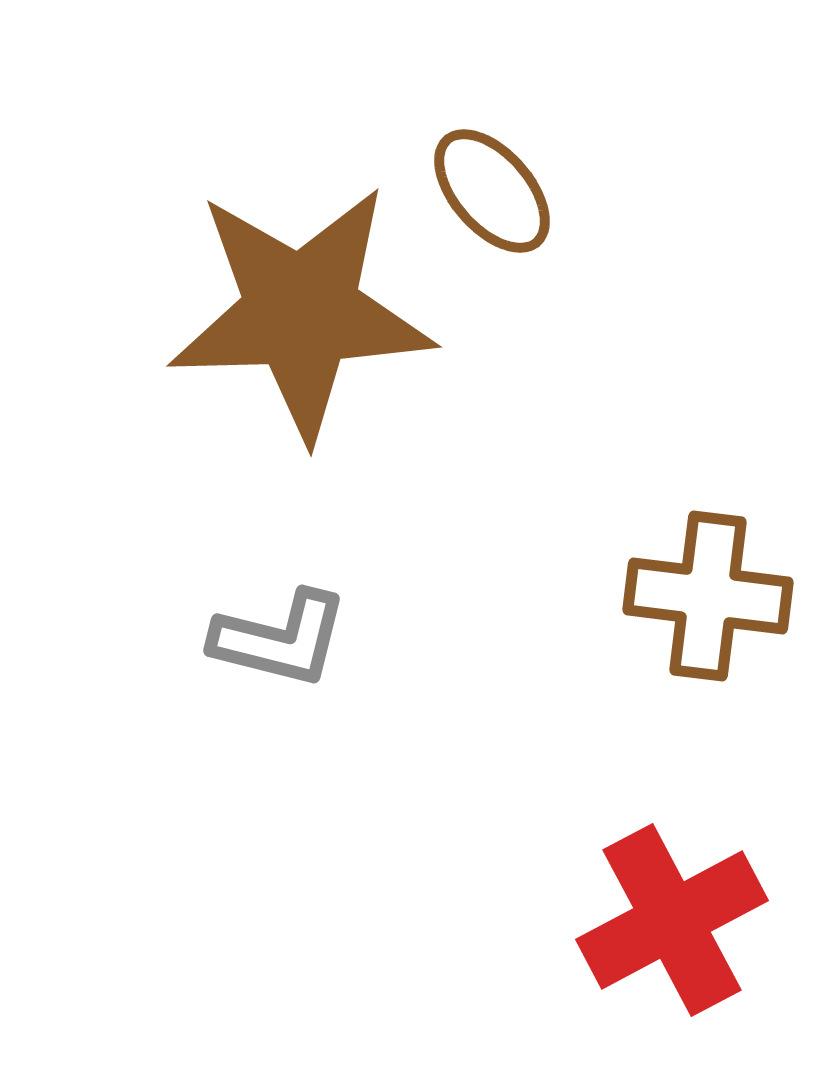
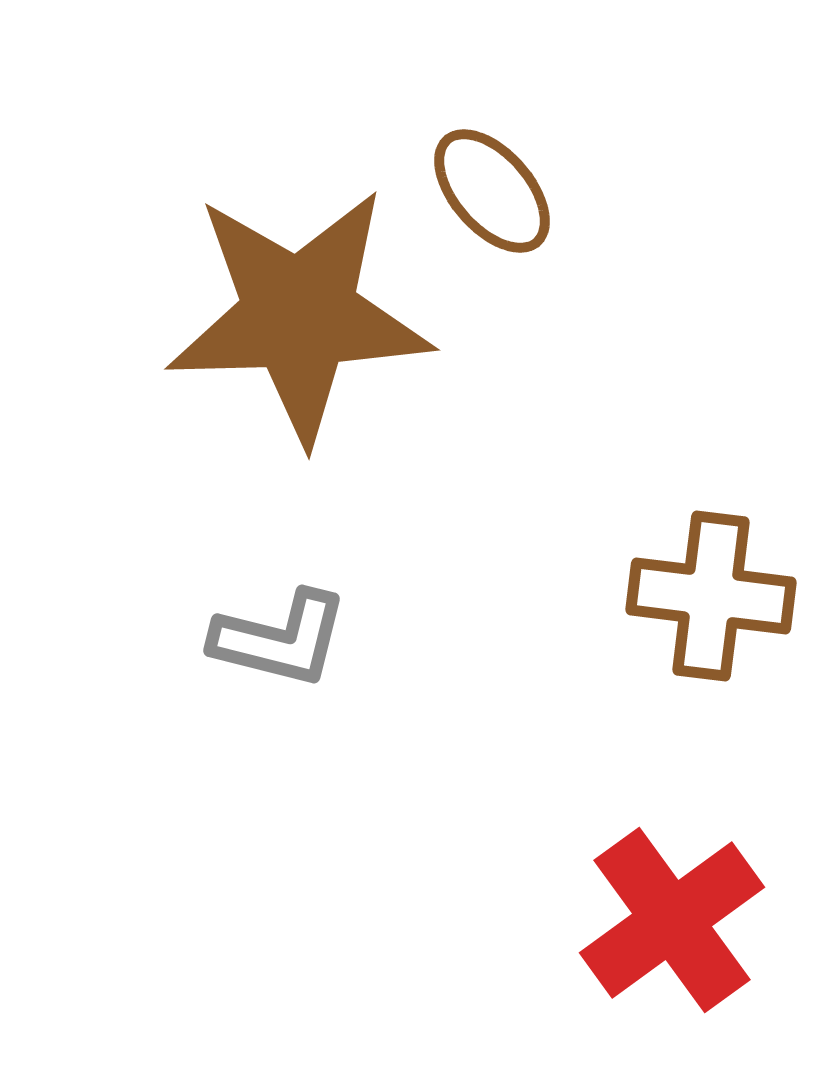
brown star: moved 2 px left, 3 px down
brown cross: moved 3 px right
red cross: rotated 8 degrees counterclockwise
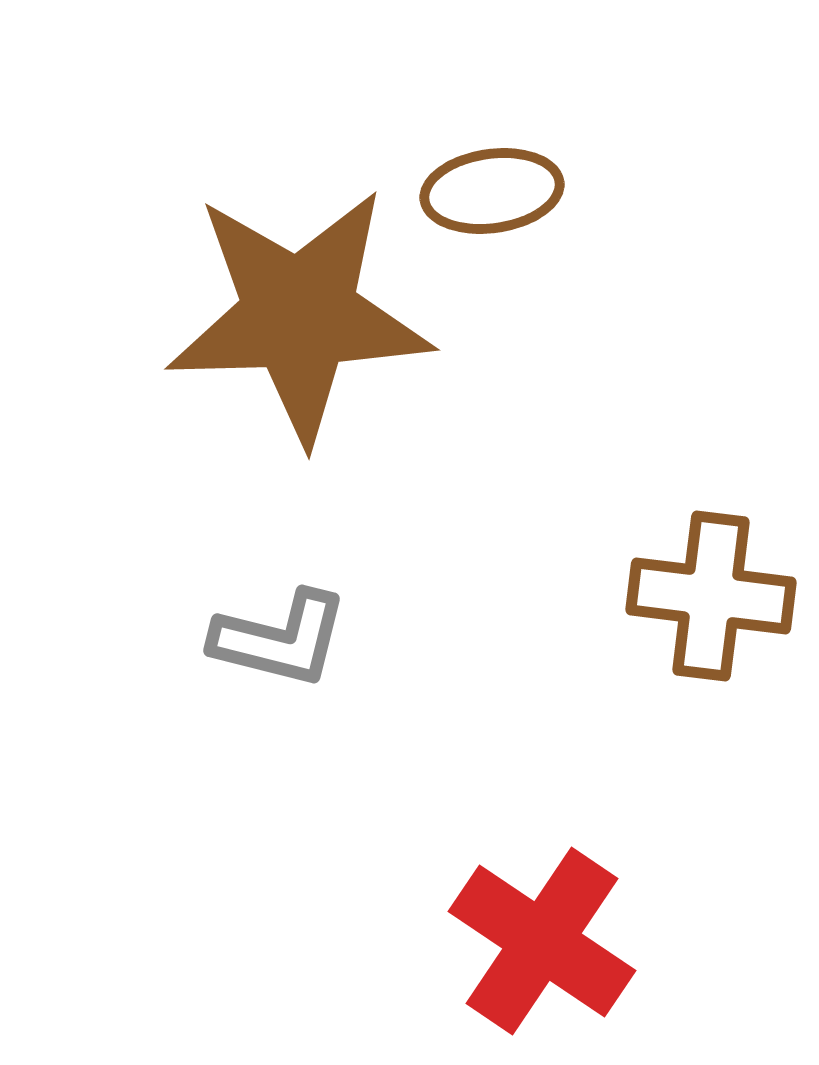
brown ellipse: rotated 57 degrees counterclockwise
red cross: moved 130 px left, 21 px down; rotated 20 degrees counterclockwise
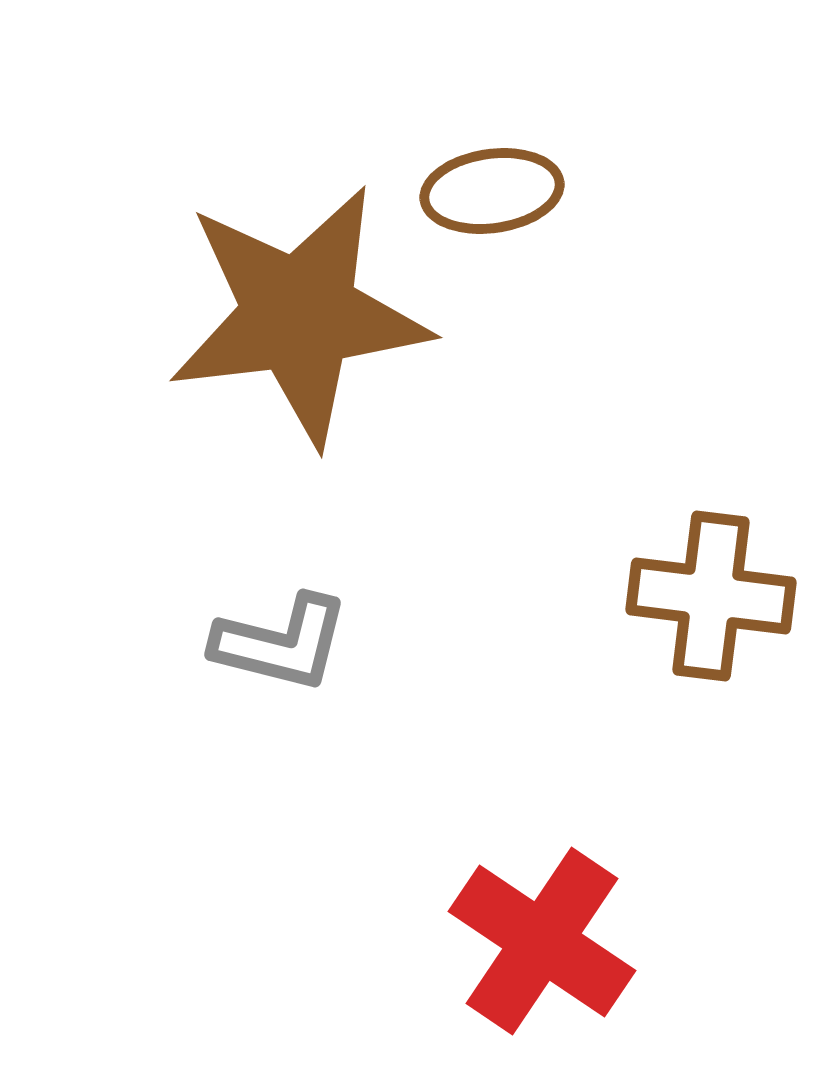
brown star: rotated 5 degrees counterclockwise
gray L-shape: moved 1 px right, 4 px down
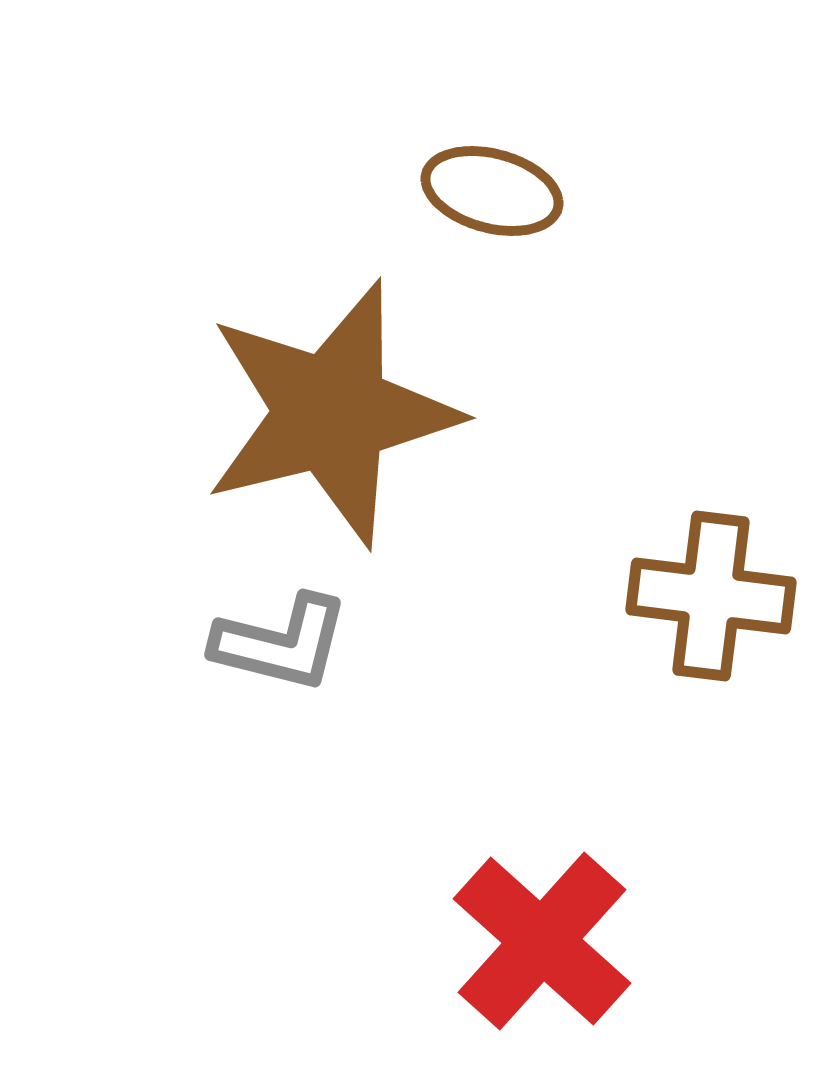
brown ellipse: rotated 23 degrees clockwise
brown star: moved 32 px right, 98 px down; rotated 7 degrees counterclockwise
red cross: rotated 8 degrees clockwise
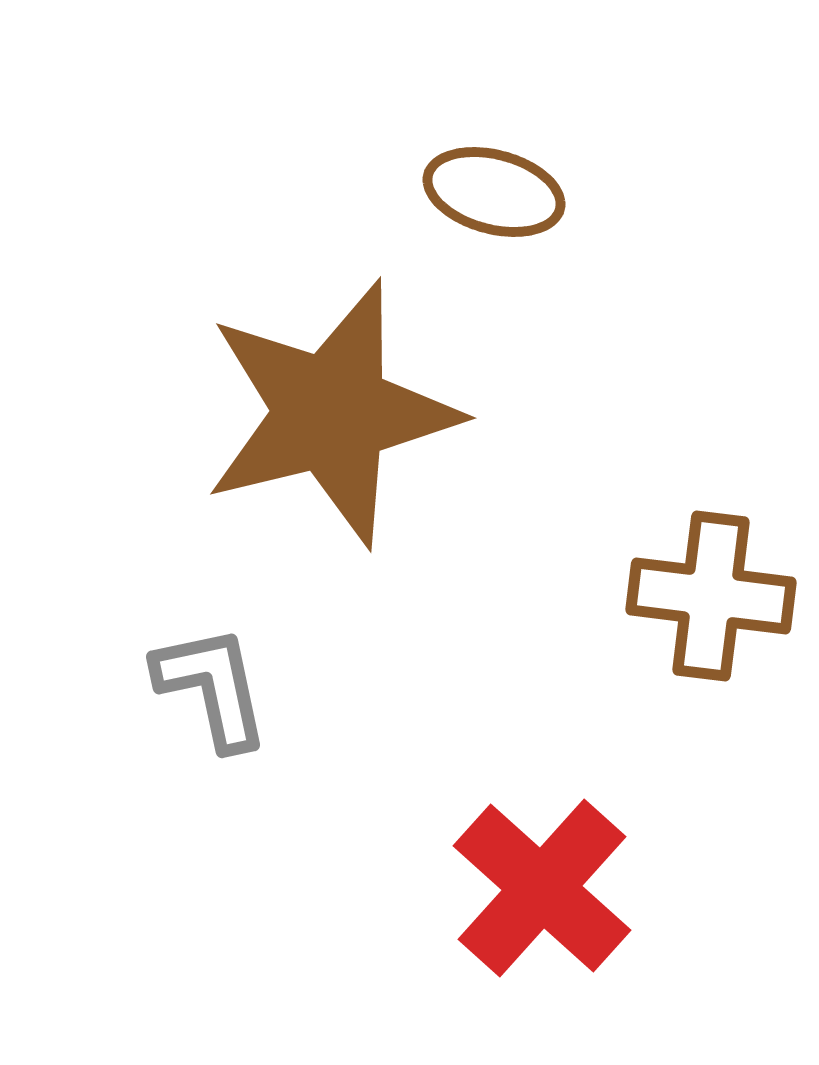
brown ellipse: moved 2 px right, 1 px down
gray L-shape: moved 69 px left, 44 px down; rotated 116 degrees counterclockwise
red cross: moved 53 px up
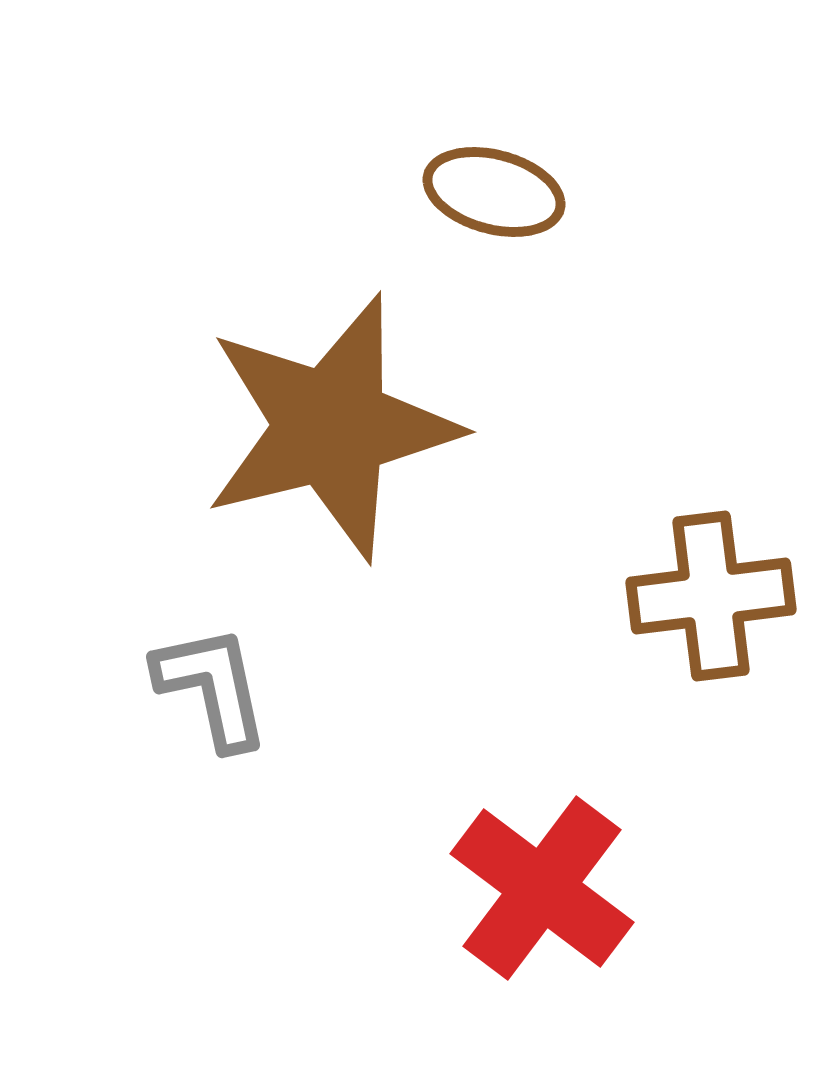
brown star: moved 14 px down
brown cross: rotated 14 degrees counterclockwise
red cross: rotated 5 degrees counterclockwise
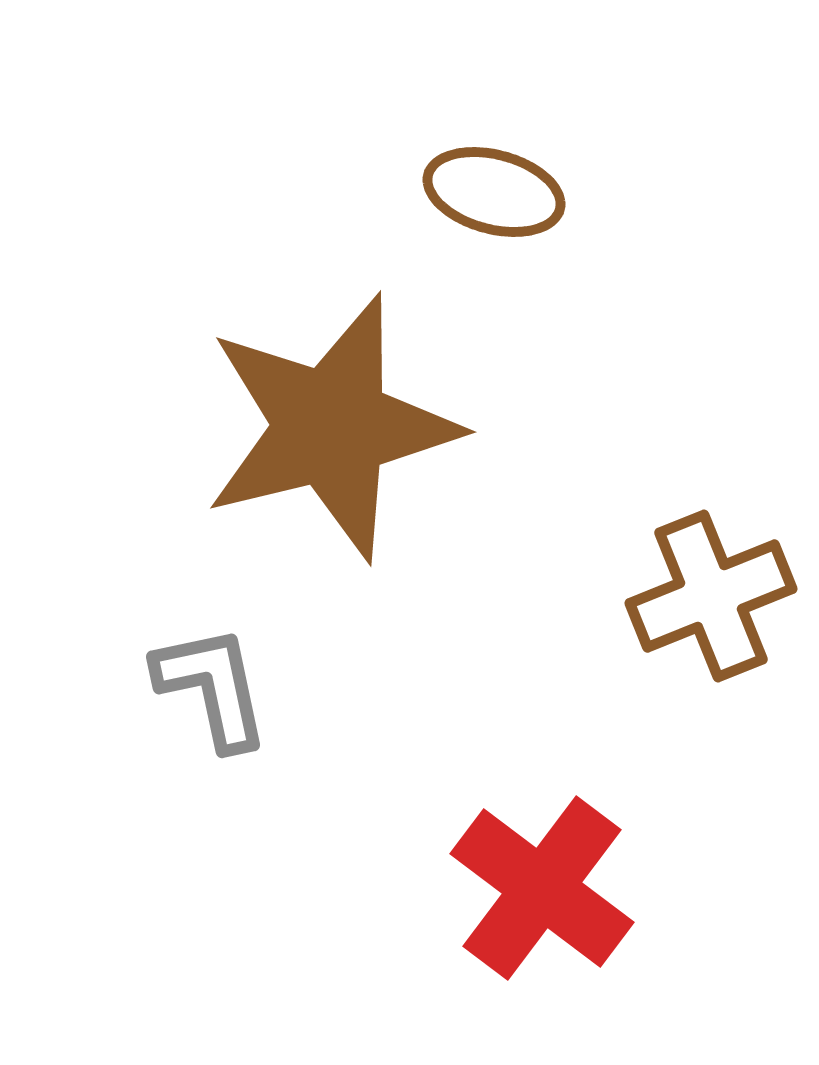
brown cross: rotated 15 degrees counterclockwise
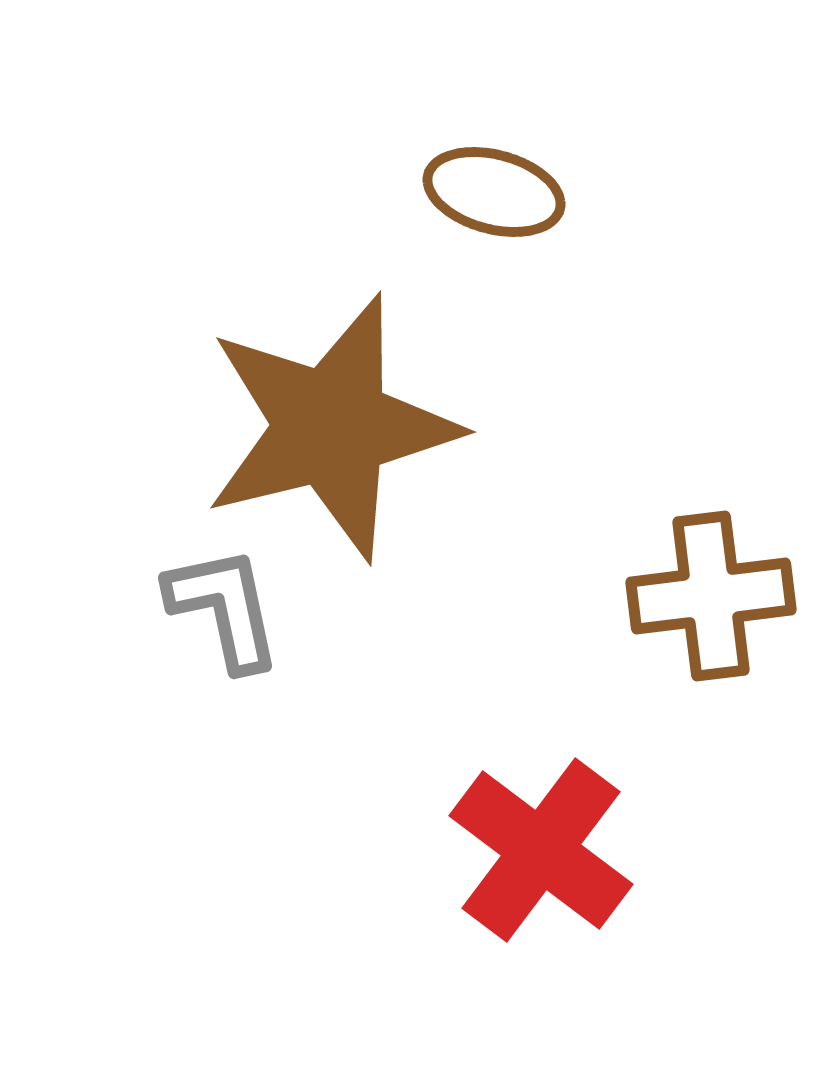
brown cross: rotated 15 degrees clockwise
gray L-shape: moved 12 px right, 79 px up
red cross: moved 1 px left, 38 px up
